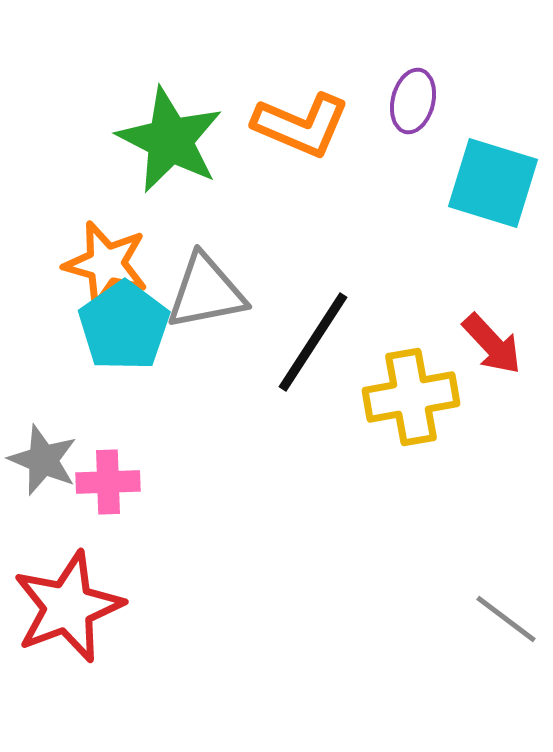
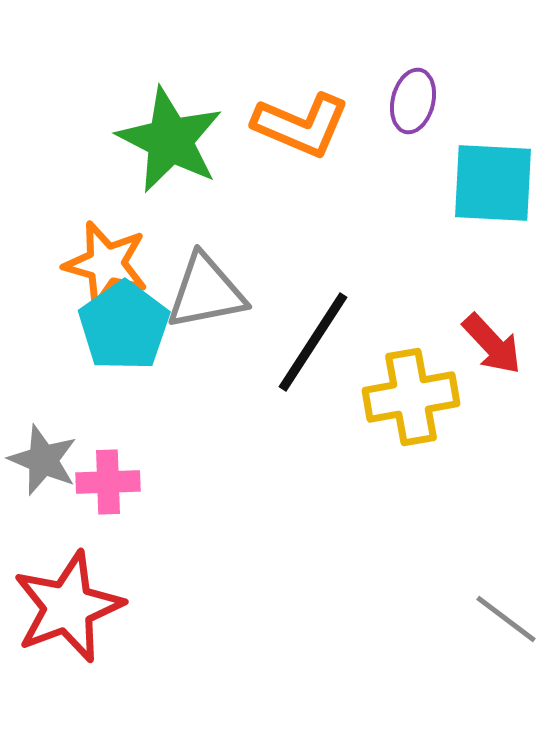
cyan square: rotated 14 degrees counterclockwise
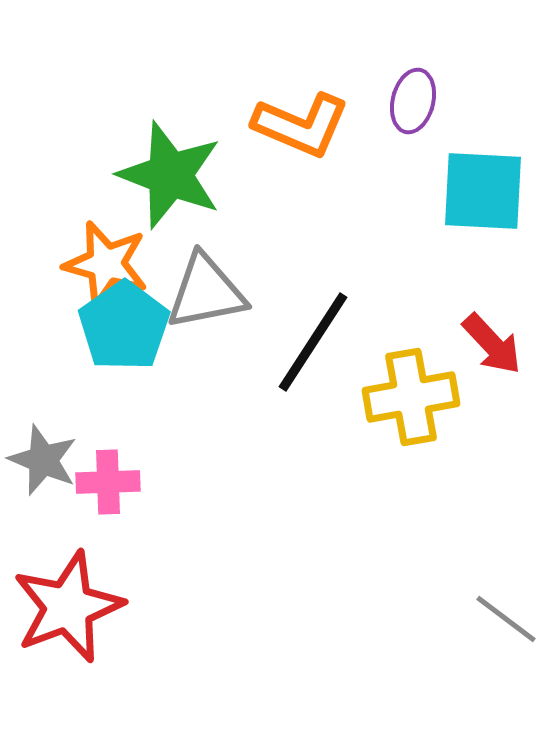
green star: moved 35 px down; rotated 6 degrees counterclockwise
cyan square: moved 10 px left, 8 px down
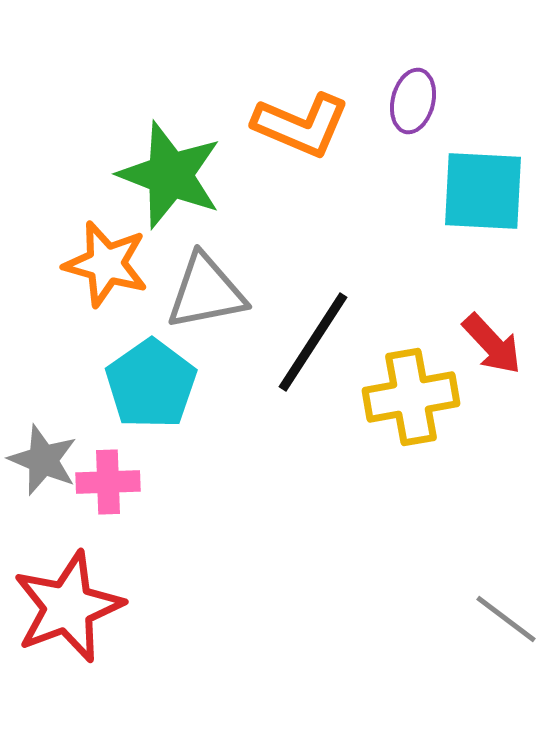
cyan pentagon: moved 27 px right, 58 px down
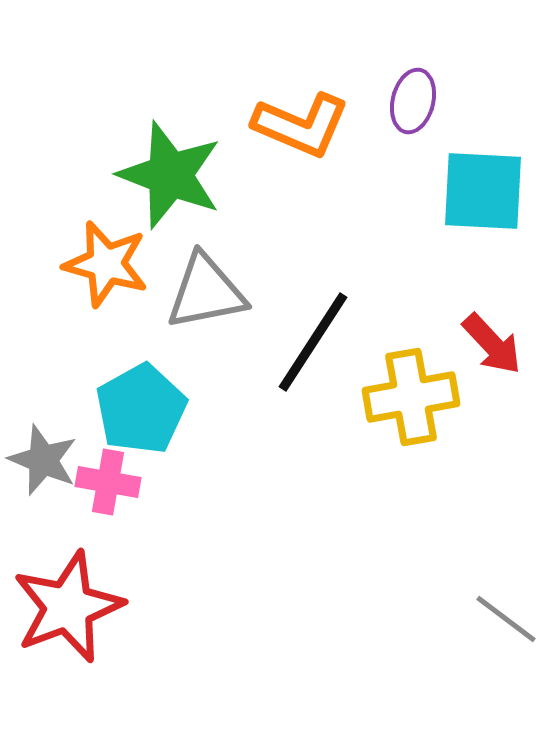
cyan pentagon: moved 10 px left, 25 px down; rotated 6 degrees clockwise
pink cross: rotated 12 degrees clockwise
